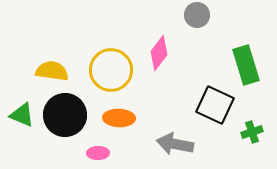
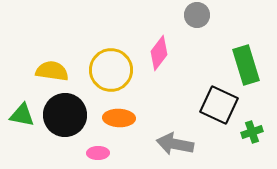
black square: moved 4 px right
green triangle: rotated 12 degrees counterclockwise
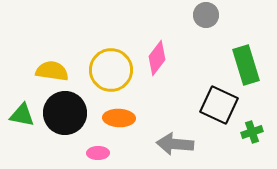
gray circle: moved 9 px right
pink diamond: moved 2 px left, 5 px down
black circle: moved 2 px up
gray arrow: rotated 6 degrees counterclockwise
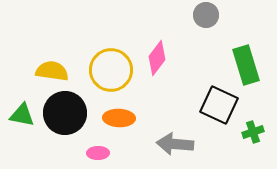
green cross: moved 1 px right
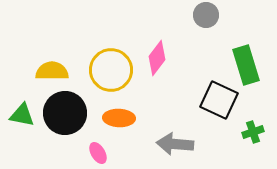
yellow semicircle: rotated 8 degrees counterclockwise
black square: moved 5 px up
pink ellipse: rotated 60 degrees clockwise
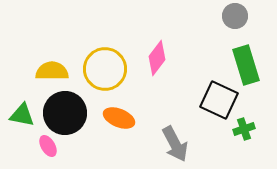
gray circle: moved 29 px right, 1 px down
yellow circle: moved 6 px left, 1 px up
orange ellipse: rotated 20 degrees clockwise
green cross: moved 9 px left, 3 px up
gray arrow: rotated 123 degrees counterclockwise
pink ellipse: moved 50 px left, 7 px up
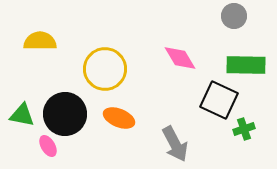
gray circle: moved 1 px left
pink diamond: moved 23 px right; rotated 68 degrees counterclockwise
green rectangle: rotated 72 degrees counterclockwise
yellow semicircle: moved 12 px left, 30 px up
black circle: moved 1 px down
